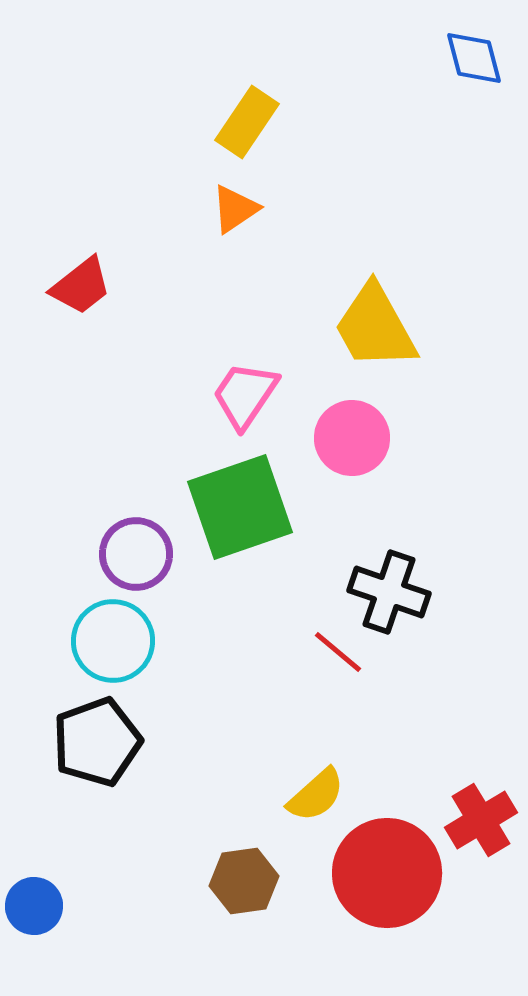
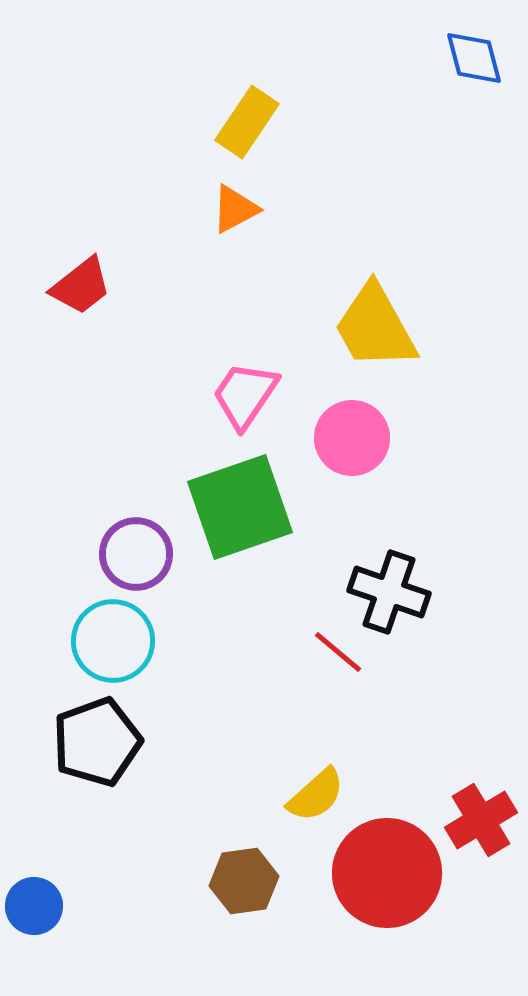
orange triangle: rotated 6 degrees clockwise
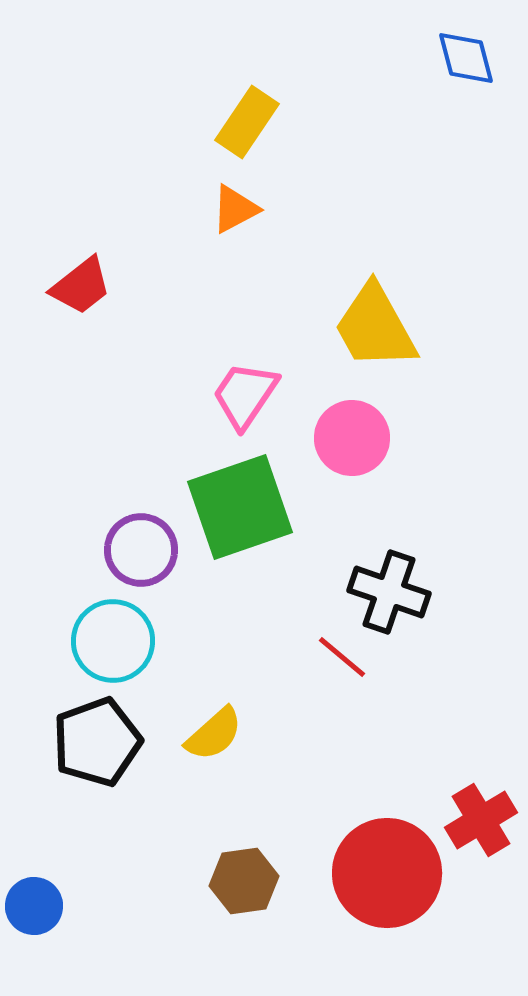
blue diamond: moved 8 px left
purple circle: moved 5 px right, 4 px up
red line: moved 4 px right, 5 px down
yellow semicircle: moved 102 px left, 61 px up
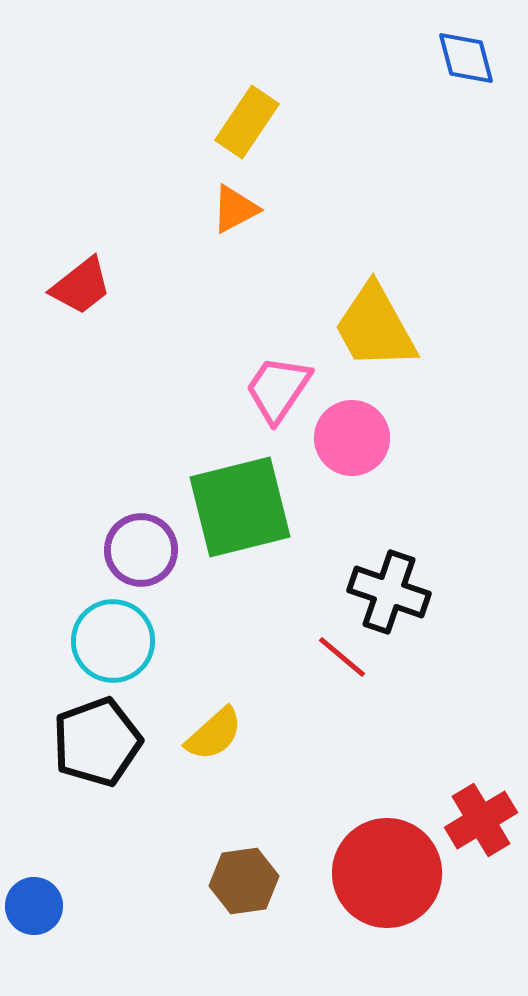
pink trapezoid: moved 33 px right, 6 px up
green square: rotated 5 degrees clockwise
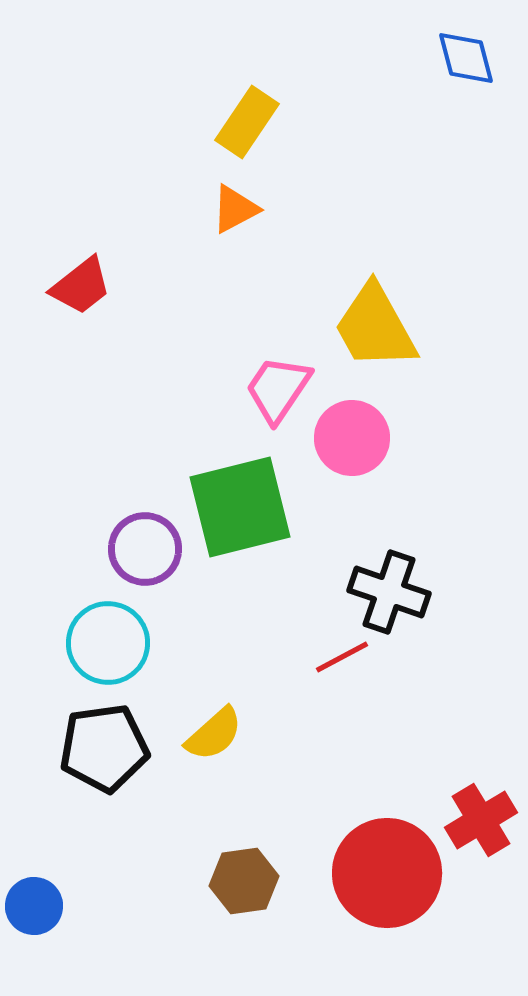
purple circle: moved 4 px right, 1 px up
cyan circle: moved 5 px left, 2 px down
red line: rotated 68 degrees counterclockwise
black pentagon: moved 7 px right, 6 px down; rotated 12 degrees clockwise
